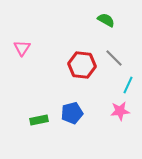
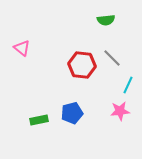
green semicircle: rotated 144 degrees clockwise
pink triangle: rotated 24 degrees counterclockwise
gray line: moved 2 px left
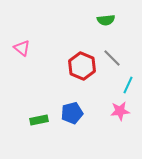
red hexagon: moved 1 px down; rotated 16 degrees clockwise
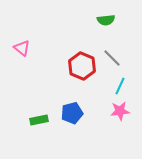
cyan line: moved 8 px left, 1 px down
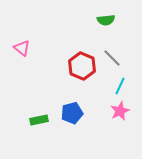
pink star: rotated 18 degrees counterclockwise
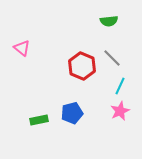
green semicircle: moved 3 px right, 1 px down
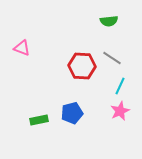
pink triangle: rotated 18 degrees counterclockwise
gray line: rotated 12 degrees counterclockwise
red hexagon: rotated 20 degrees counterclockwise
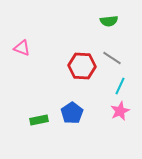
blue pentagon: rotated 20 degrees counterclockwise
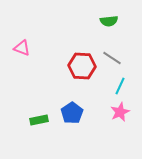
pink star: moved 1 px down
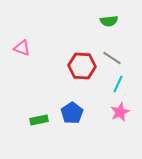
cyan line: moved 2 px left, 2 px up
